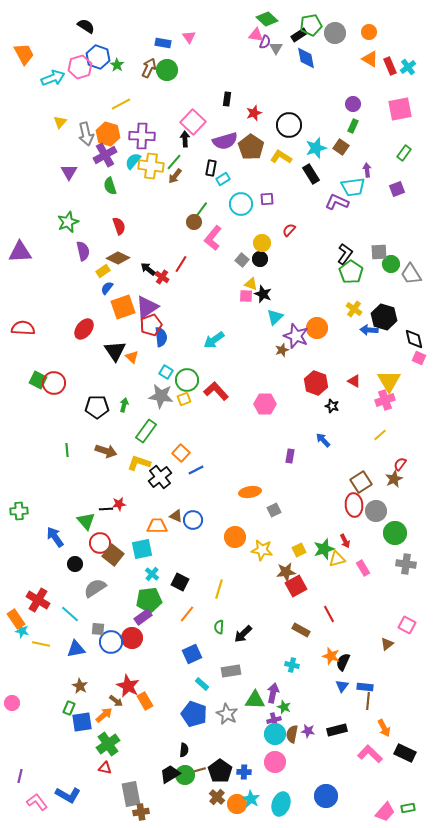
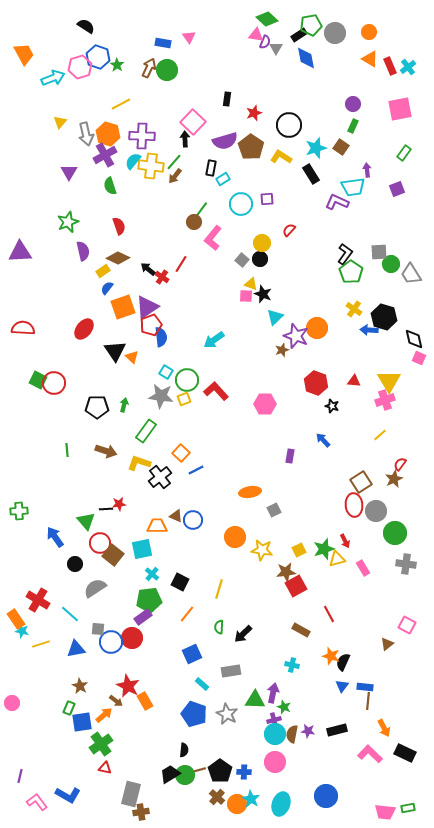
red triangle at (354, 381): rotated 24 degrees counterclockwise
yellow line at (41, 644): rotated 30 degrees counterclockwise
green cross at (108, 744): moved 7 px left
gray rectangle at (131, 794): rotated 25 degrees clockwise
pink trapezoid at (385, 812): rotated 55 degrees clockwise
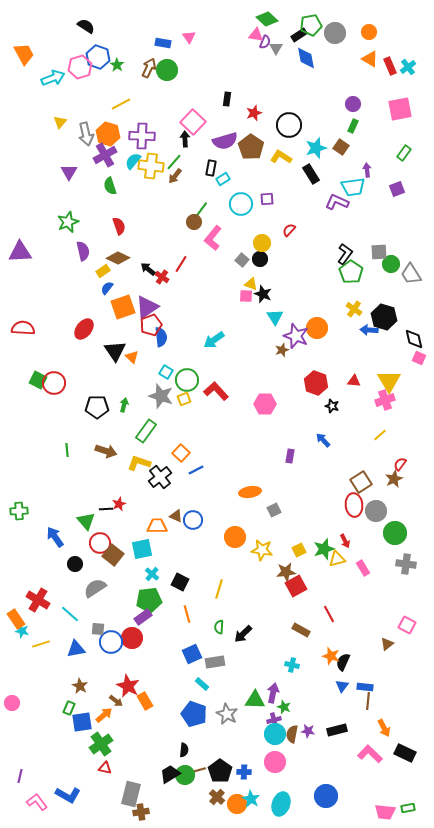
cyan triangle at (275, 317): rotated 18 degrees counterclockwise
gray star at (161, 396): rotated 10 degrees clockwise
red star at (119, 504): rotated 16 degrees counterclockwise
orange line at (187, 614): rotated 54 degrees counterclockwise
gray rectangle at (231, 671): moved 16 px left, 9 px up
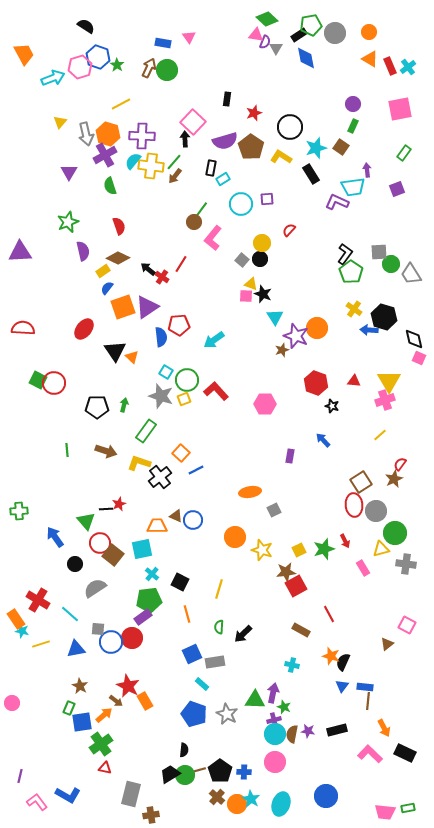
black circle at (289, 125): moved 1 px right, 2 px down
red pentagon at (151, 325): moved 28 px right; rotated 15 degrees clockwise
yellow star at (262, 550): rotated 10 degrees clockwise
yellow triangle at (337, 559): moved 44 px right, 10 px up
brown cross at (141, 812): moved 10 px right, 3 px down
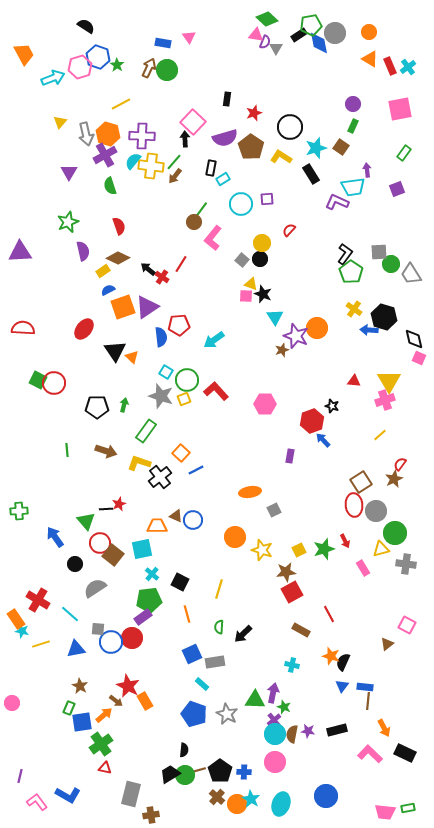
blue diamond at (306, 58): moved 13 px right, 15 px up
purple semicircle at (225, 141): moved 3 px up
blue semicircle at (107, 288): moved 1 px right, 2 px down; rotated 24 degrees clockwise
red hexagon at (316, 383): moved 4 px left, 38 px down; rotated 20 degrees clockwise
red square at (296, 586): moved 4 px left, 6 px down
purple cross at (274, 720): rotated 24 degrees counterclockwise
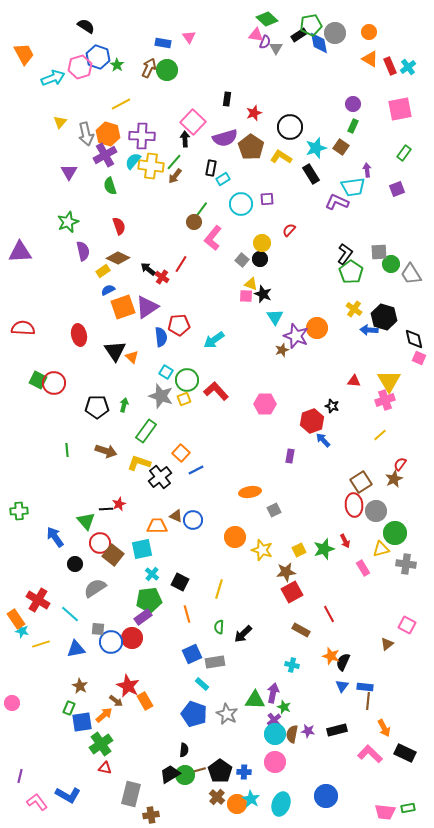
red ellipse at (84, 329): moved 5 px left, 6 px down; rotated 50 degrees counterclockwise
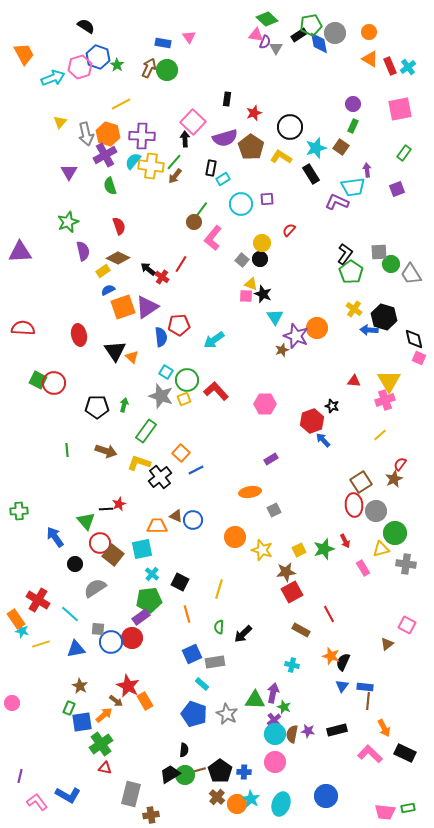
purple rectangle at (290, 456): moved 19 px left, 3 px down; rotated 48 degrees clockwise
purple rectangle at (143, 617): moved 2 px left
